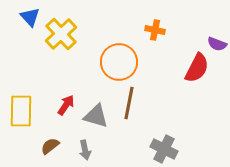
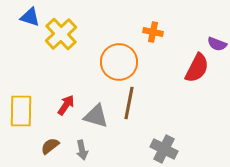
blue triangle: rotated 30 degrees counterclockwise
orange cross: moved 2 px left, 2 px down
gray arrow: moved 3 px left
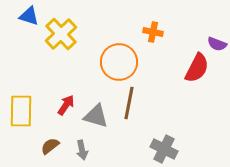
blue triangle: moved 1 px left, 1 px up
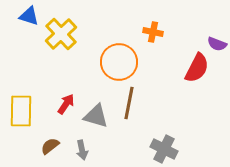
red arrow: moved 1 px up
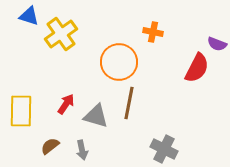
yellow cross: rotated 8 degrees clockwise
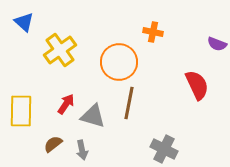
blue triangle: moved 5 px left, 6 px down; rotated 25 degrees clockwise
yellow cross: moved 1 px left, 16 px down
red semicircle: moved 17 px down; rotated 52 degrees counterclockwise
gray triangle: moved 3 px left
brown semicircle: moved 3 px right, 2 px up
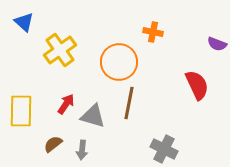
gray arrow: rotated 18 degrees clockwise
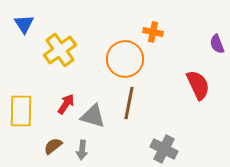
blue triangle: moved 2 px down; rotated 15 degrees clockwise
purple semicircle: rotated 48 degrees clockwise
orange circle: moved 6 px right, 3 px up
red semicircle: moved 1 px right
brown semicircle: moved 2 px down
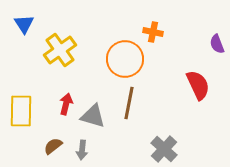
red arrow: rotated 20 degrees counterclockwise
gray cross: rotated 16 degrees clockwise
